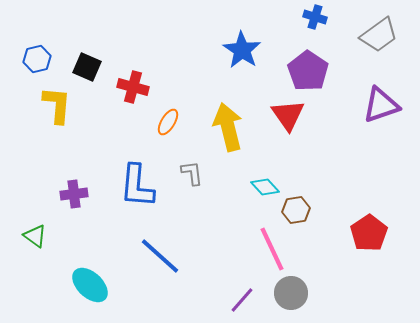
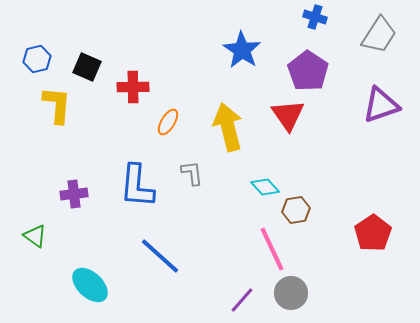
gray trapezoid: rotated 21 degrees counterclockwise
red cross: rotated 16 degrees counterclockwise
red pentagon: moved 4 px right
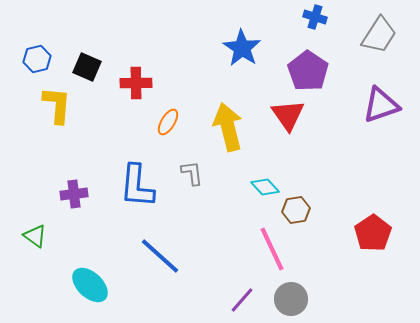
blue star: moved 2 px up
red cross: moved 3 px right, 4 px up
gray circle: moved 6 px down
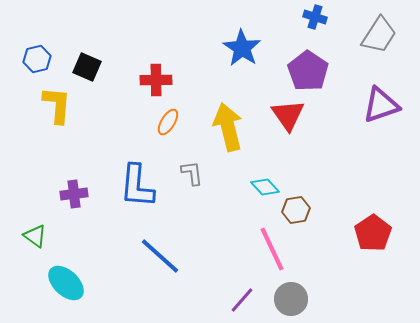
red cross: moved 20 px right, 3 px up
cyan ellipse: moved 24 px left, 2 px up
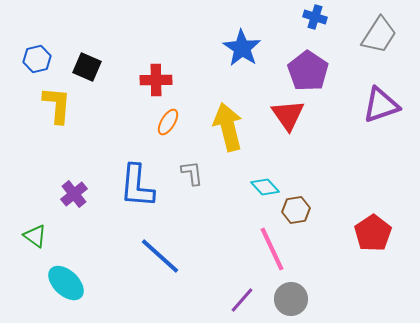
purple cross: rotated 32 degrees counterclockwise
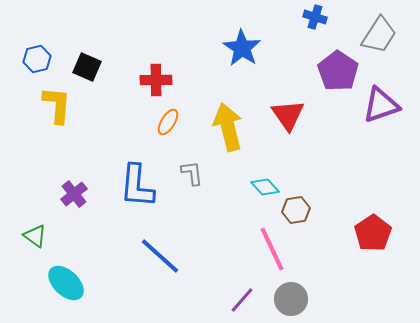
purple pentagon: moved 30 px right
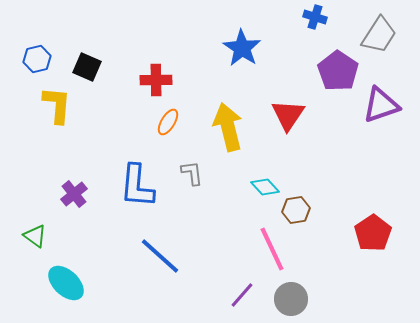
red triangle: rotated 9 degrees clockwise
purple line: moved 5 px up
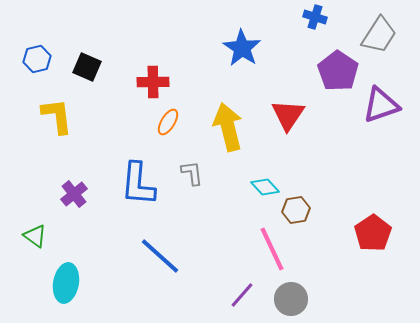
red cross: moved 3 px left, 2 px down
yellow L-shape: moved 11 px down; rotated 12 degrees counterclockwise
blue L-shape: moved 1 px right, 2 px up
cyan ellipse: rotated 57 degrees clockwise
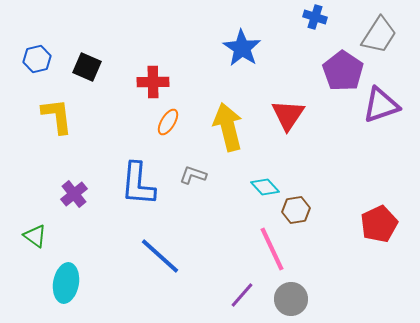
purple pentagon: moved 5 px right
gray L-shape: moved 1 px right, 2 px down; rotated 64 degrees counterclockwise
red pentagon: moved 6 px right, 9 px up; rotated 9 degrees clockwise
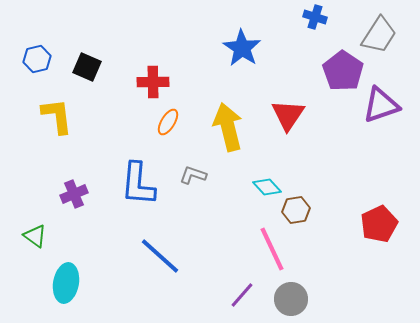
cyan diamond: moved 2 px right
purple cross: rotated 16 degrees clockwise
